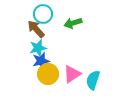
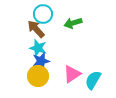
cyan star: rotated 30 degrees clockwise
yellow circle: moved 10 px left, 2 px down
cyan semicircle: rotated 12 degrees clockwise
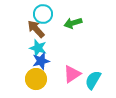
yellow circle: moved 2 px left, 3 px down
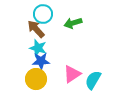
blue star: rotated 12 degrees clockwise
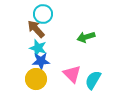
green arrow: moved 13 px right, 14 px down
pink triangle: rotated 42 degrees counterclockwise
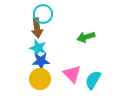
brown arrow: moved 1 px right, 1 px up; rotated 144 degrees counterclockwise
yellow circle: moved 4 px right
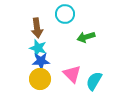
cyan circle: moved 22 px right
cyan semicircle: moved 1 px right, 1 px down
